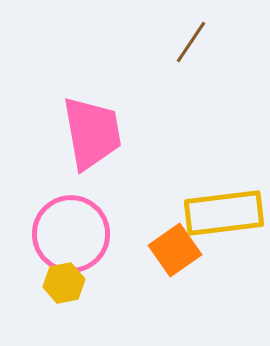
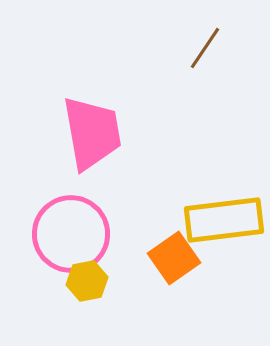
brown line: moved 14 px right, 6 px down
yellow rectangle: moved 7 px down
orange square: moved 1 px left, 8 px down
yellow hexagon: moved 23 px right, 2 px up
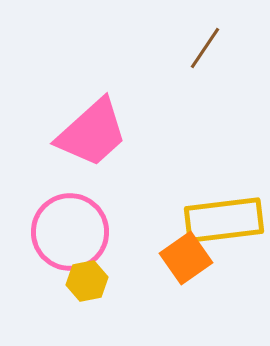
pink trapezoid: rotated 58 degrees clockwise
pink circle: moved 1 px left, 2 px up
orange square: moved 12 px right
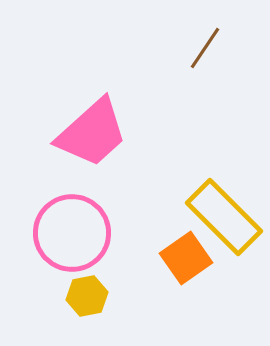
yellow rectangle: moved 3 px up; rotated 52 degrees clockwise
pink circle: moved 2 px right, 1 px down
yellow hexagon: moved 15 px down
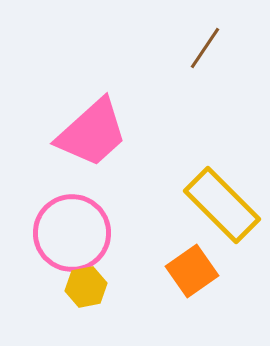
yellow rectangle: moved 2 px left, 12 px up
orange square: moved 6 px right, 13 px down
yellow hexagon: moved 1 px left, 9 px up
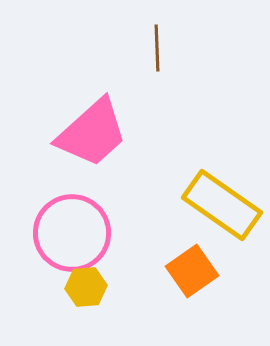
brown line: moved 48 px left; rotated 36 degrees counterclockwise
yellow rectangle: rotated 10 degrees counterclockwise
yellow hexagon: rotated 6 degrees clockwise
